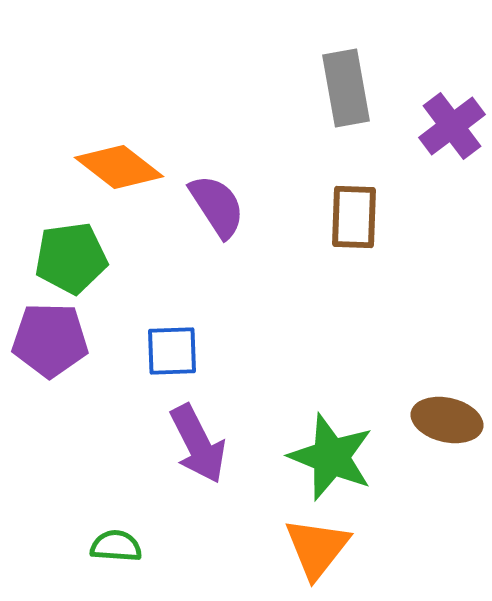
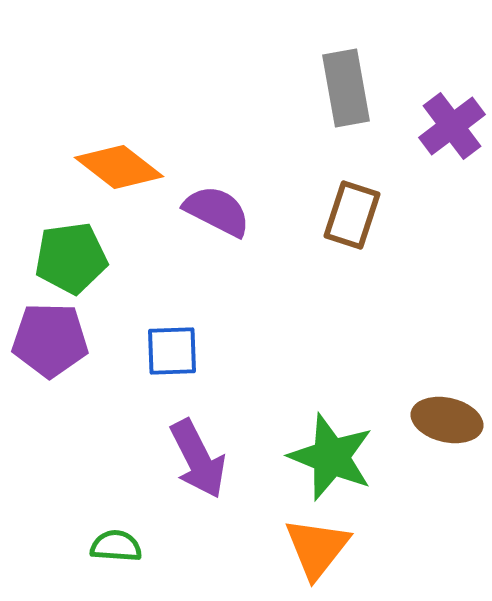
purple semicircle: moved 5 px down; rotated 30 degrees counterclockwise
brown rectangle: moved 2 px left, 2 px up; rotated 16 degrees clockwise
purple arrow: moved 15 px down
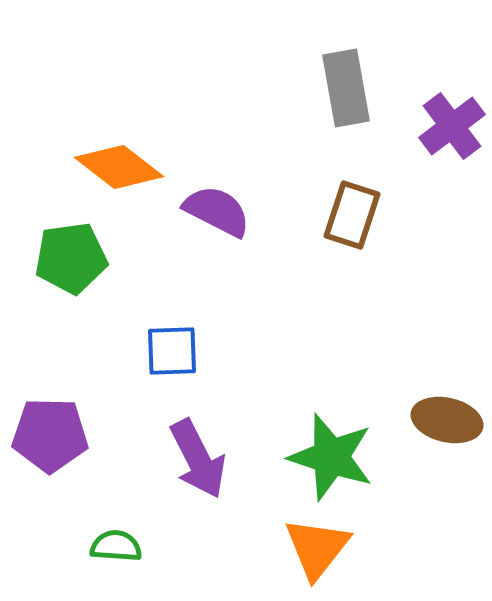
purple pentagon: moved 95 px down
green star: rotated 4 degrees counterclockwise
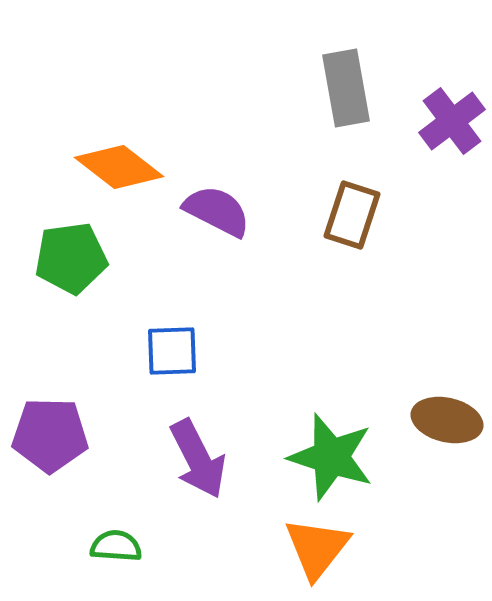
purple cross: moved 5 px up
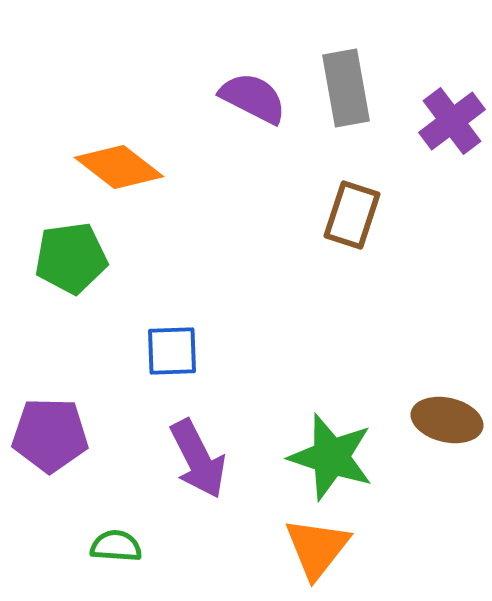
purple semicircle: moved 36 px right, 113 px up
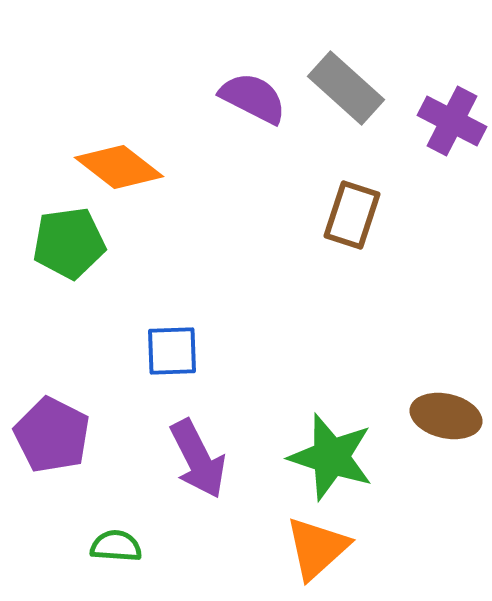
gray rectangle: rotated 38 degrees counterclockwise
purple cross: rotated 26 degrees counterclockwise
green pentagon: moved 2 px left, 15 px up
brown ellipse: moved 1 px left, 4 px up
purple pentagon: moved 2 px right; rotated 26 degrees clockwise
orange triangle: rotated 10 degrees clockwise
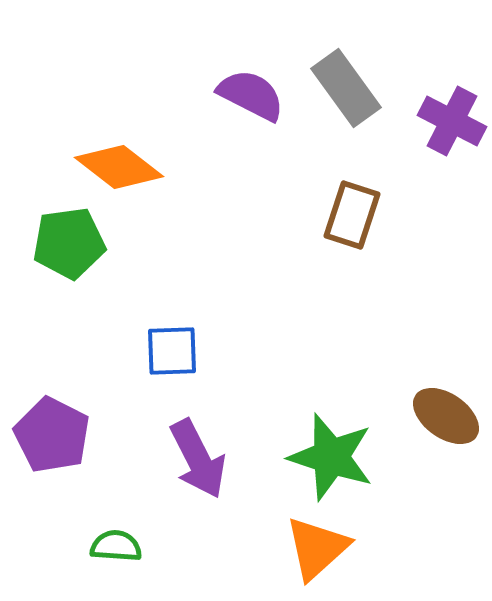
gray rectangle: rotated 12 degrees clockwise
purple semicircle: moved 2 px left, 3 px up
brown ellipse: rotated 22 degrees clockwise
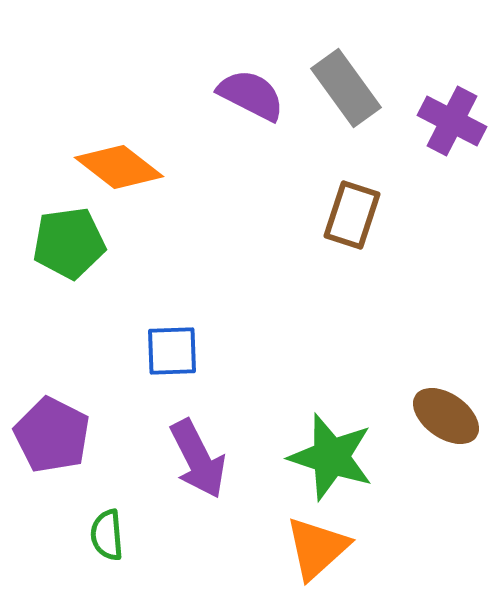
green semicircle: moved 9 px left, 11 px up; rotated 99 degrees counterclockwise
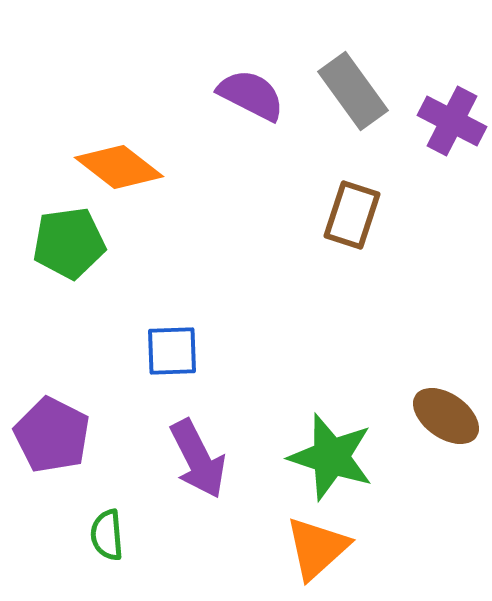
gray rectangle: moved 7 px right, 3 px down
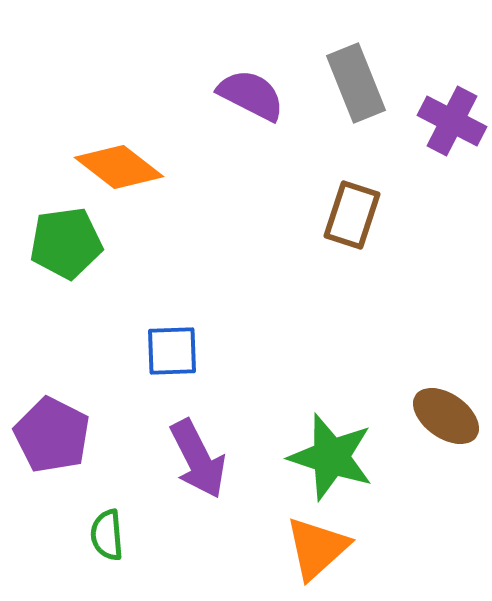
gray rectangle: moved 3 px right, 8 px up; rotated 14 degrees clockwise
green pentagon: moved 3 px left
